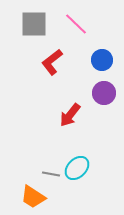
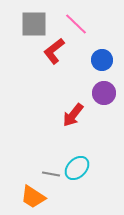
red L-shape: moved 2 px right, 11 px up
red arrow: moved 3 px right
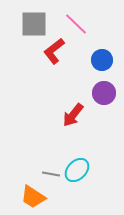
cyan ellipse: moved 2 px down
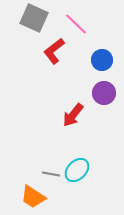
gray square: moved 6 px up; rotated 24 degrees clockwise
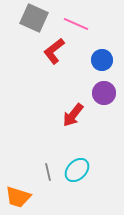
pink line: rotated 20 degrees counterclockwise
gray line: moved 3 px left, 2 px up; rotated 66 degrees clockwise
orange trapezoid: moved 15 px left; rotated 16 degrees counterclockwise
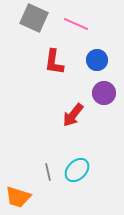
red L-shape: moved 11 px down; rotated 44 degrees counterclockwise
blue circle: moved 5 px left
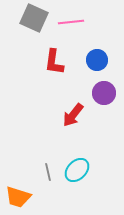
pink line: moved 5 px left, 2 px up; rotated 30 degrees counterclockwise
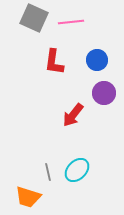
orange trapezoid: moved 10 px right
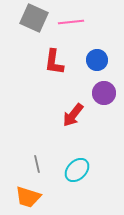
gray line: moved 11 px left, 8 px up
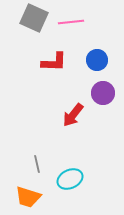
red L-shape: rotated 96 degrees counterclockwise
purple circle: moved 1 px left
cyan ellipse: moved 7 px left, 9 px down; rotated 20 degrees clockwise
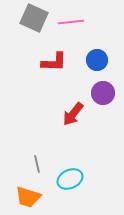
red arrow: moved 1 px up
